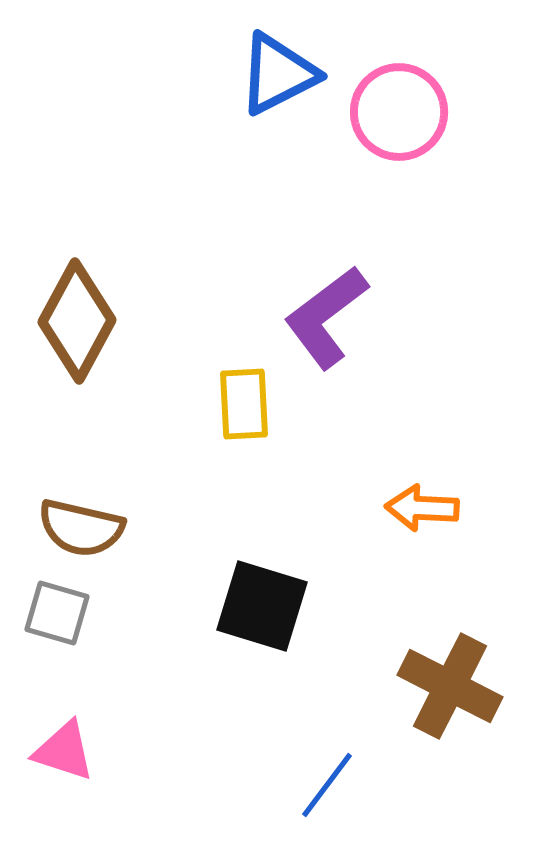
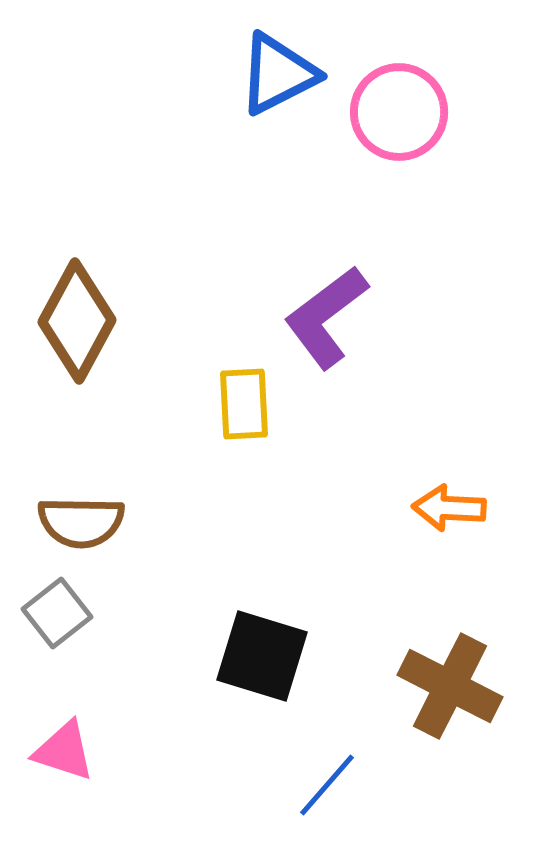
orange arrow: moved 27 px right
brown semicircle: moved 6 px up; rotated 12 degrees counterclockwise
black square: moved 50 px down
gray square: rotated 36 degrees clockwise
blue line: rotated 4 degrees clockwise
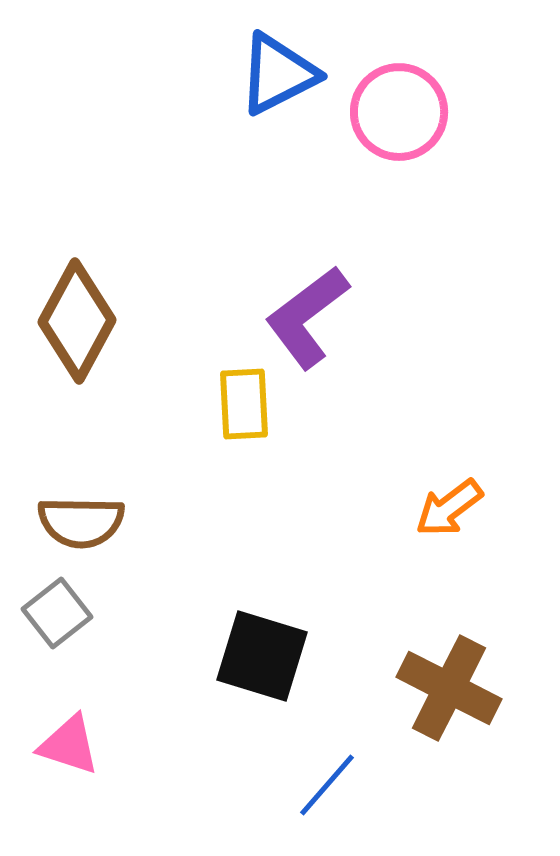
purple L-shape: moved 19 px left
orange arrow: rotated 40 degrees counterclockwise
brown cross: moved 1 px left, 2 px down
pink triangle: moved 5 px right, 6 px up
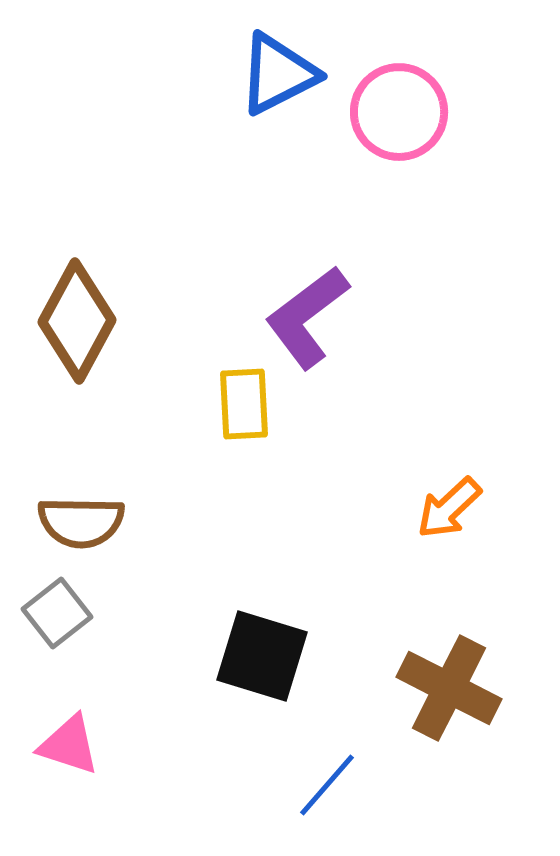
orange arrow: rotated 6 degrees counterclockwise
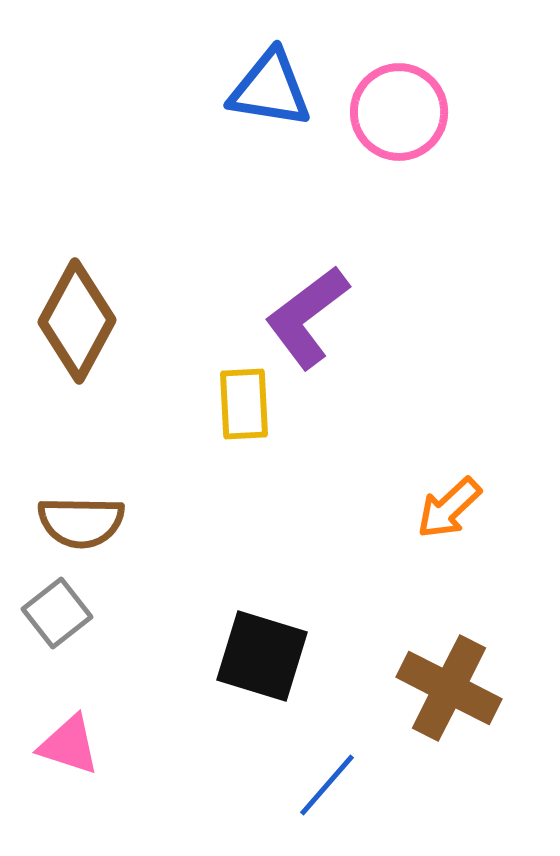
blue triangle: moved 8 px left, 15 px down; rotated 36 degrees clockwise
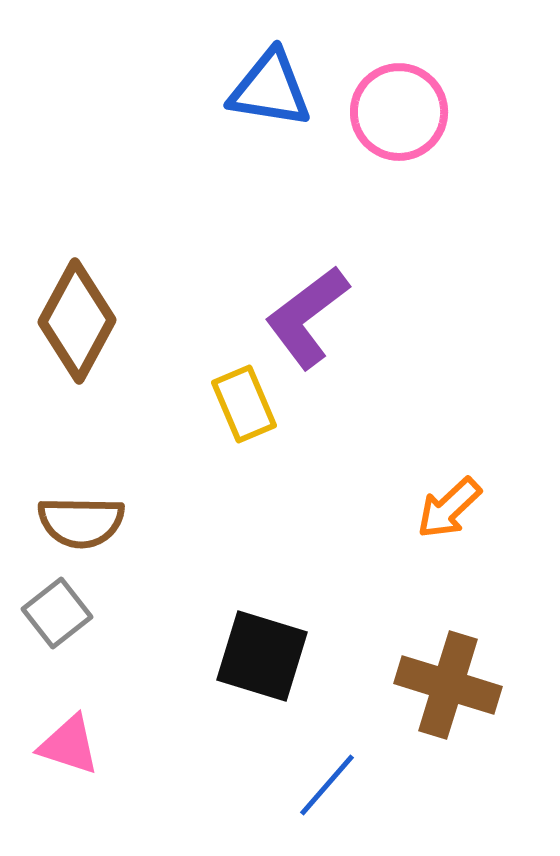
yellow rectangle: rotated 20 degrees counterclockwise
brown cross: moved 1 px left, 3 px up; rotated 10 degrees counterclockwise
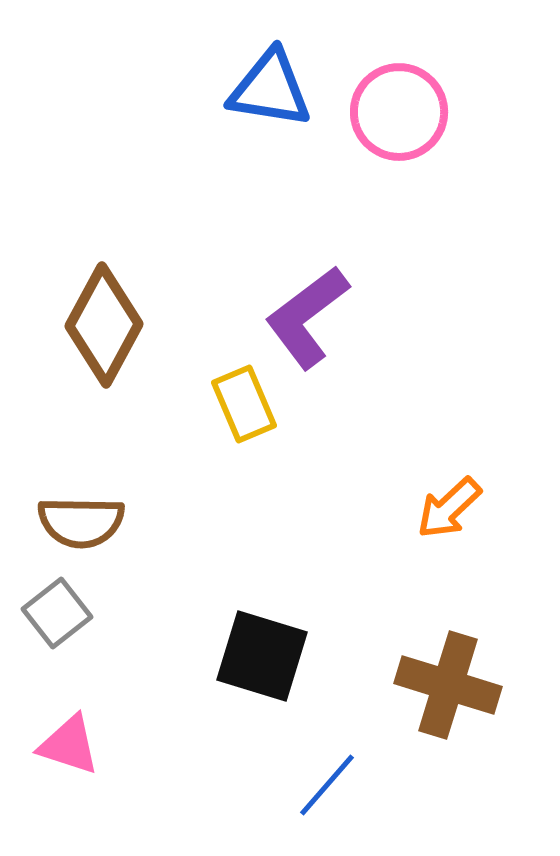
brown diamond: moved 27 px right, 4 px down
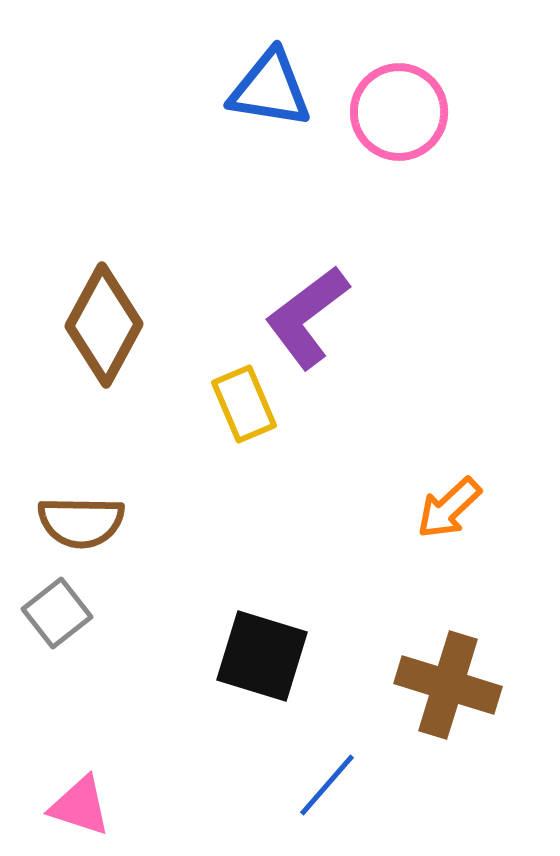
pink triangle: moved 11 px right, 61 px down
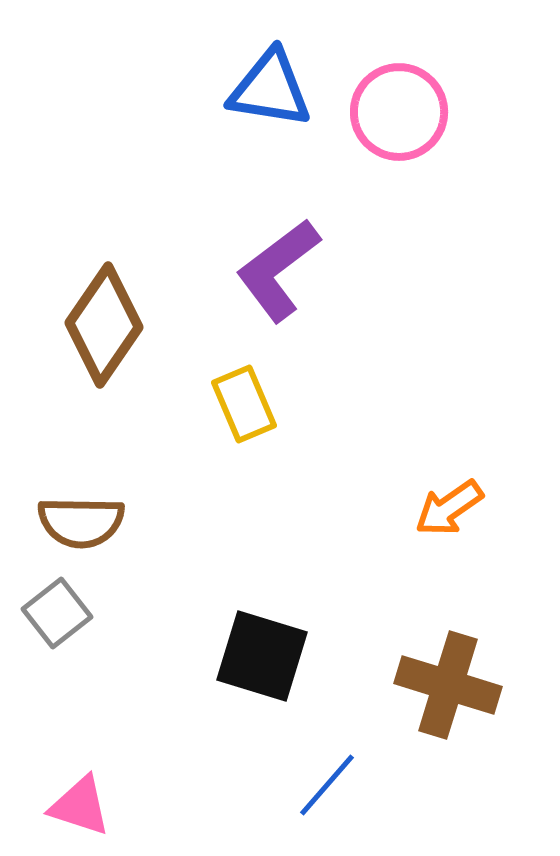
purple L-shape: moved 29 px left, 47 px up
brown diamond: rotated 6 degrees clockwise
orange arrow: rotated 8 degrees clockwise
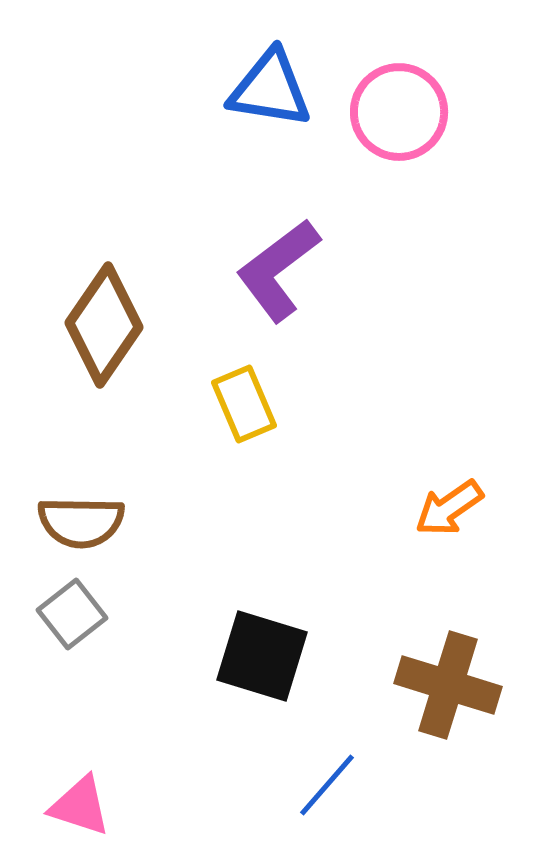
gray square: moved 15 px right, 1 px down
